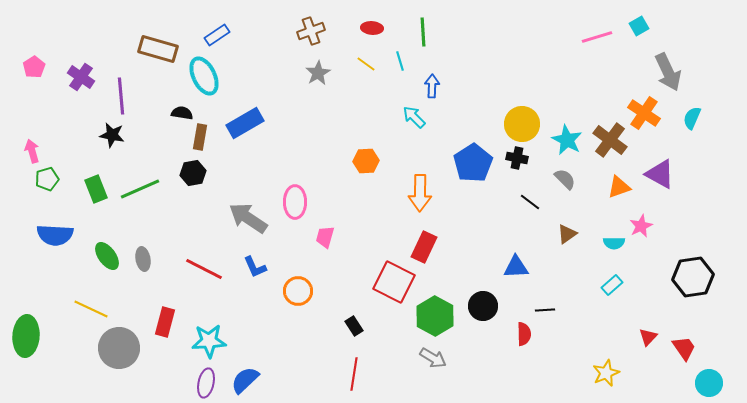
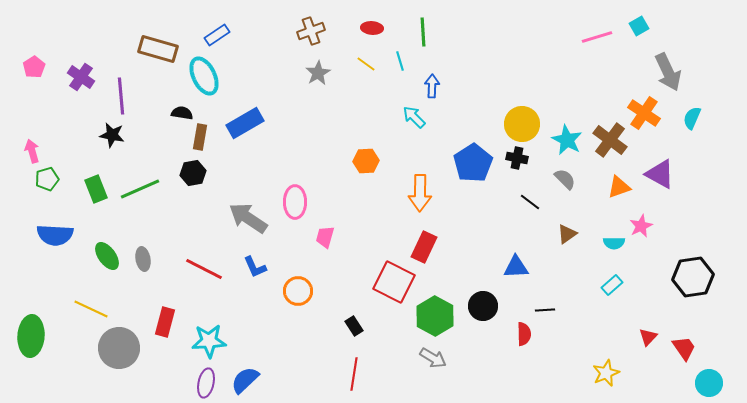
green ellipse at (26, 336): moved 5 px right
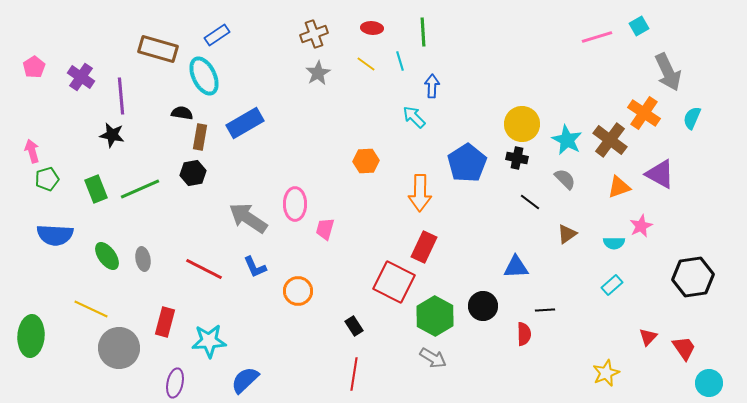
brown cross at (311, 31): moved 3 px right, 3 px down
blue pentagon at (473, 163): moved 6 px left
pink ellipse at (295, 202): moved 2 px down
pink trapezoid at (325, 237): moved 8 px up
purple ellipse at (206, 383): moved 31 px left
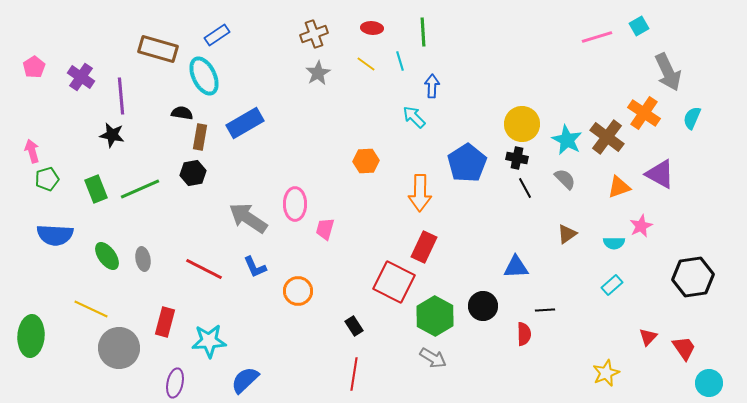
brown cross at (610, 140): moved 3 px left, 3 px up
black line at (530, 202): moved 5 px left, 14 px up; rotated 25 degrees clockwise
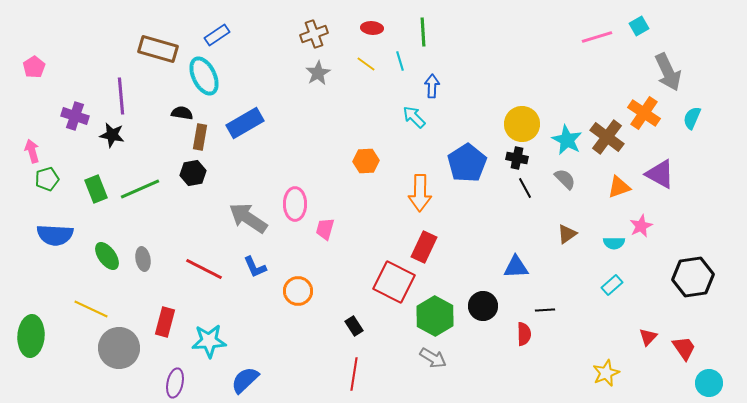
purple cross at (81, 77): moved 6 px left, 39 px down; rotated 16 degrees counterclockwise
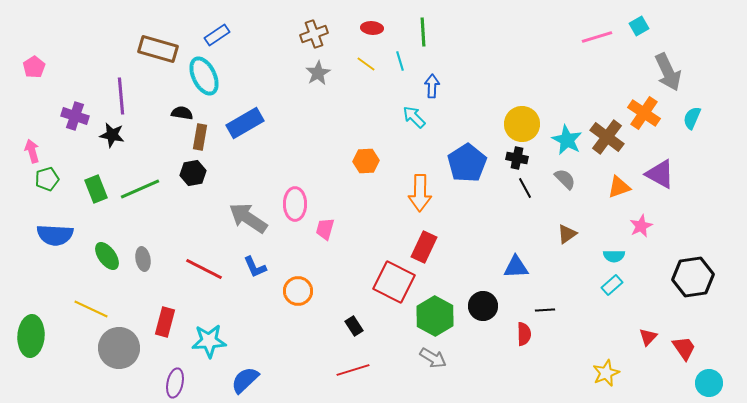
cyan semicircle at (614, 243): moved 13 px down
red line at (354, 374): moved 1 px left, 4 px up; rotated 64 degrees clockwise
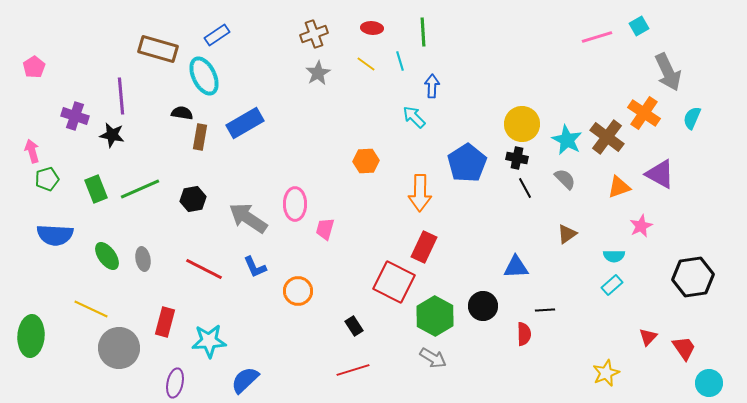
black hexagon at (193, 173): moved 26 px down
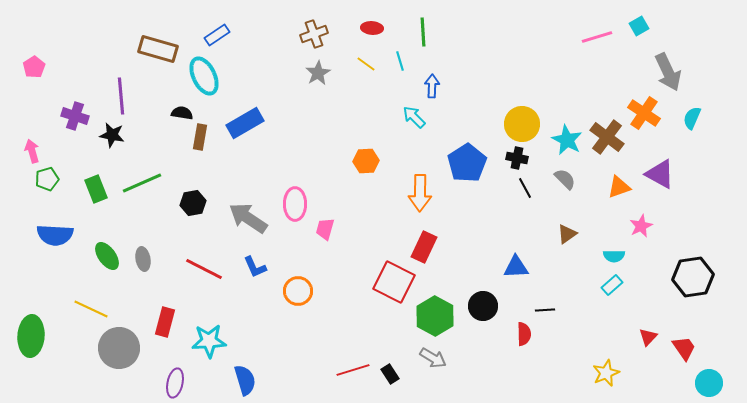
green line at (140, 189): moved 2 px right, 6 px up
black hexagon at (193, 199): moved 4 px down
black rectangle at (354, 326): moved 36 px right, 48 px down
blue semicircle at (245, 380): rotated 116 degrees clockwise
